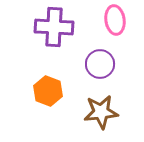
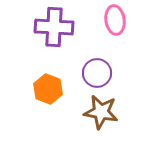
purple circle: moved 3 px left, 9 px down
orange hexagon: moved 2 px up
brown star: rotated 16 degrees clockwise
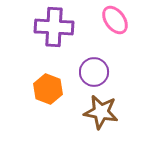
pink ellipse: rotated 28 degrees counterclockwise
purple circle: moved 3 px left, 1 px up
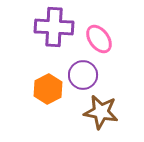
pink ellipse: moved 16 px left, 19 px down
purple circle: moved 11 px left, 3 px down
orange hexagon: rotated 12 degrees clockwise
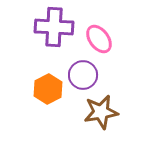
brown star: rotated 20 degrees counterclockwise
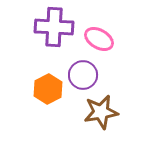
pink ellipse: rotated 24 degrees counterclockwise
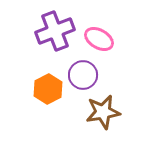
purple cross: moved 1 px right, 4 px down; rotated 24 degrees counterclockwise
brown star: moved 2 px right
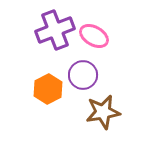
purple cross: moved 1 px up
pink ellipse: moved 5 px left, 3 px up
